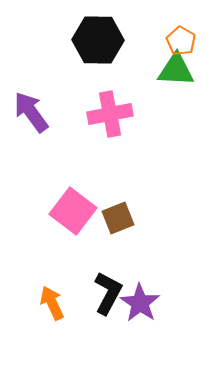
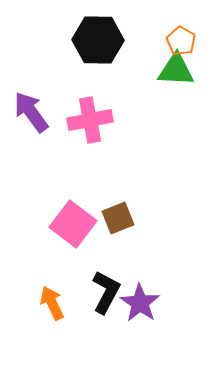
pink cross: moved 20 px left, 6 px down
pink square: moved 13 px down
black L-shape: moved 2 px left, 1 px up
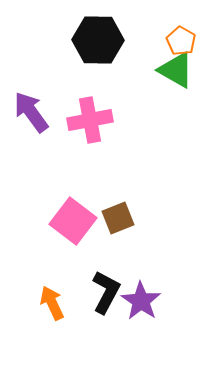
green triangle: rotated 27 degrees clockwise
pink square: moved 3 px up
purple star: moved 1 px right, 2 px up
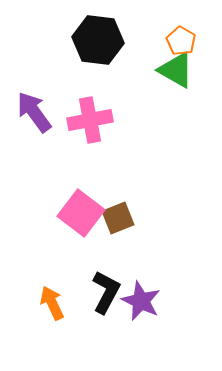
black hexagon: rotated 6 degrees clockwise
purple arrow: moved 3 px right
pink square: moved 8 px right, 8 px up
purple star: rotated 9 degrees counterclockwise
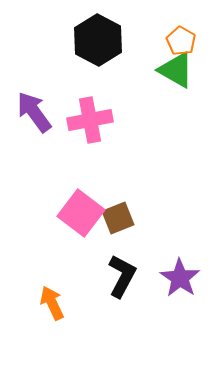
black hexagon: rotated 21 degrees clockwise
black L-shape: moved 16 px right, 16 px up
purple star: moved 39 px right, 23 px up; rotated 9 degrees clockwise
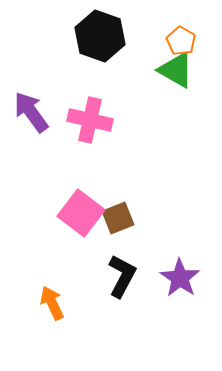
black hexagon: moved 2 px right, 4 px up; rotated 9 degrees counterclockwise
purple arrow: moved 3 px left
pink cross: rotated 24 degrees clockwise
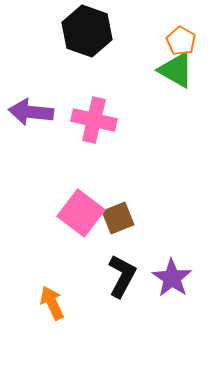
black hexagon: moved 13 px left, 5 px up
purple arrow: rotated 48 degrees counterclockwise
pink cross: moved 4 px right
purple star: moved 8 px left
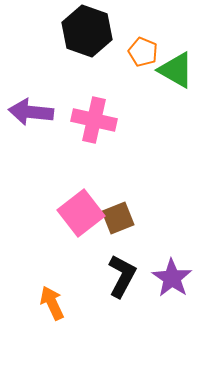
orange pentagon: moved 38 px left, 11 px down; rotated 8 degrees counterclockwise
pink square: rotated 15 degrees clockwise
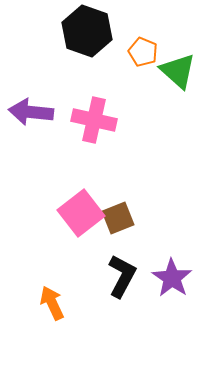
green triangle: moved 2 px right, 1 px down; rotated 12 degrees clockwise
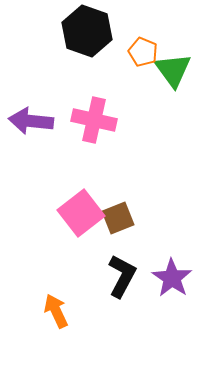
green triangle: moved 5 px left, 1 px up; rotated 12 degrees clockwise
purple arrow: moved 9 px down
orange arrow: moved 4 px right, 8 px down
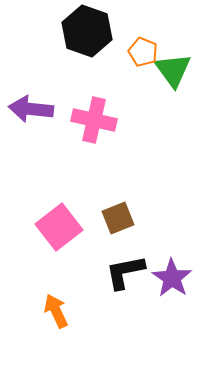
purple arrow: moved 12 px up
pink square: moved 22 px left, 14 px down
black L-shape: moved 3 px right, 4 px up; rotated 129 degrees counterclockwise
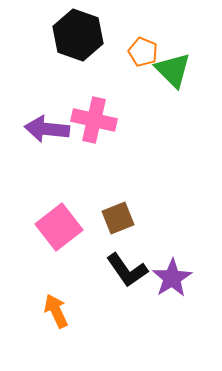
black hexagon: moved 9 px left, 4 px down
green triangle: rotated 9 degrees counterclockwise
purple arrow: moved 16 px right, 20 px down
black L-shape: moved 2 px right, 2 px up; rotated 114 degrees counterclockwise
purple star: rotated 6 degrees clockwise
